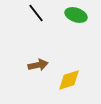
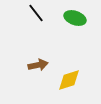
green ellipse: moved 1 px left, 3 px down
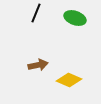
black line: rotated 60 degrees clockwise
yellow diamond: rotated 40 degrees clockwise
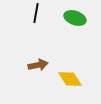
black line: rotated 12 degrees counterclockwise
yellow diamond: moved 1 px right, 1 px up; rotated 35 degrees clockwise
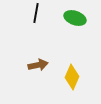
yellow diamond: moved 2 px right, 2 px up; rotated 55 degrees clockwise
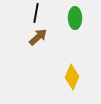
green ellipse: rotated 70 degrees clockwise
brown arrow: moved 28 px up; rotated 30 degrees counterclockwise
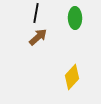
yellow diamond: rotated 20 degrees clockwise
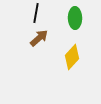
brown arrow: moved 1 px right, 1 px down
yellow diamond: moved 20 px up
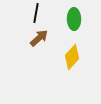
green ellipse: moved 1 px left, 1 px down
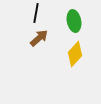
green ellipse: moved 2 px down; rotated 10 degrees counterclockwise
yellow diamond: moved 3 px right, 3 px up
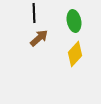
black line: moved 2 px left; rotated 12 degrees counterclockwise
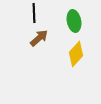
yellow diamond: moved 1 px right
